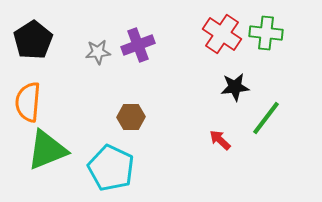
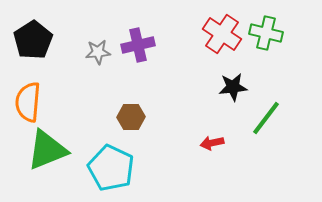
green cross: rotated 8 degrees clockwise
purple cross: rotated 8 degrees clockwise
black star: moved 2 px left
red arrow: moved 8 px left, 3 px down; rotated 55 degrees counterclockwise
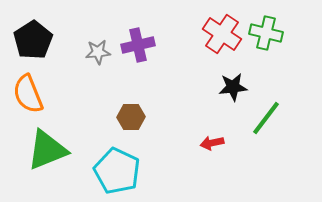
orange semicircle: moved 8 px up; rotated 27 degrees counterclockwise
cyan pentagon: moved 6 px right, 3 px down
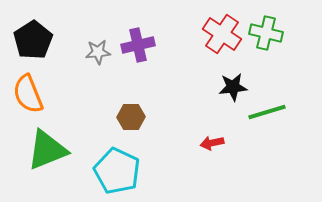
green line: moved 1 px right, 6 px up; rotated 36 degrees clockwise
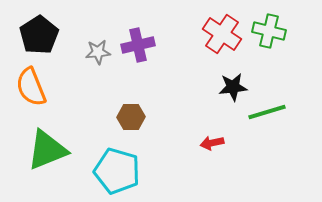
green cross: moved 3 px right, 2 px up
black pentagon: moved 6 px right, 5 px up
orange semicircle: moved 3 px right, 7 px up
cyan pentagon: rotated 9 degrees counterclockwise
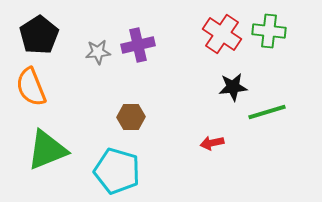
green cross: rotated 8 degrees counterclockwise
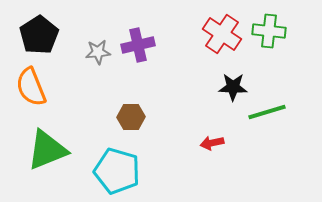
black star: rotated 8 degrees clockwise
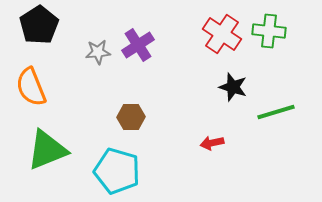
black pentagon: moved 10 px up
purple cross: rotated 20 degrees counterclockwise
black star: rotated 16 degrees clockwise
green line: moved 9 px right
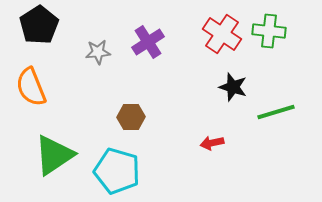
purple cross: moved 10 px right, 3 px up
green triangle: moved 7 px right, 5 px down; rotated 12 degrees counterclockwise
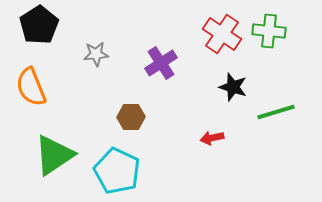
purple cross: moved 13 px right, 21 px down
gray star: moved 2 px left, 2 px down
red arrow: moved 5 px up
cyan pentagon: rotated 9 degrees clockwise
